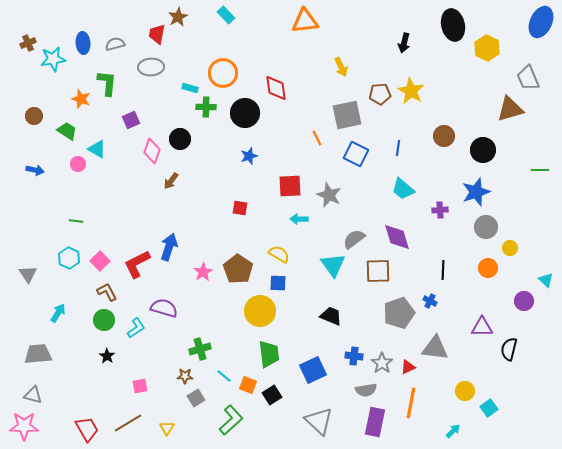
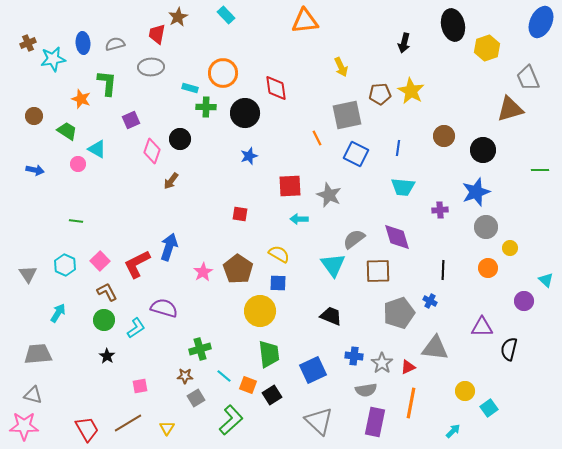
yellow hexagon at (487, 48): rotated 15 degrees clockwise
cyan trapezoid at (403, 189): moved 2 px up; rotated 35 degrees counterclockwise
red square at (240, 208): moved 6 px down
cyan hexagon at (69, 258): moved 4 px left, 7 px down
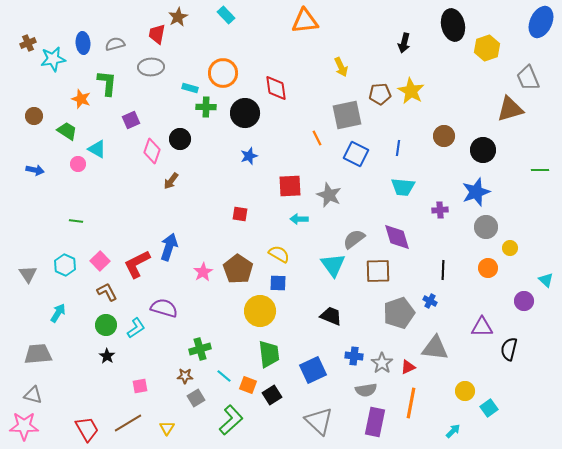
green circle at (104, 320): moved 2 px right, 5 px down
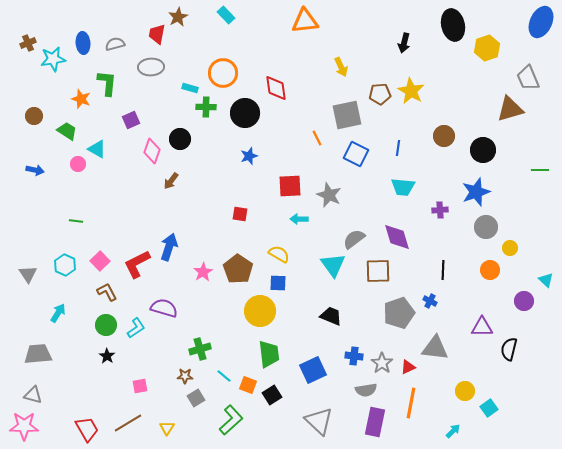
orange circle at (488, 268): moved 2 px right, 2 px down
